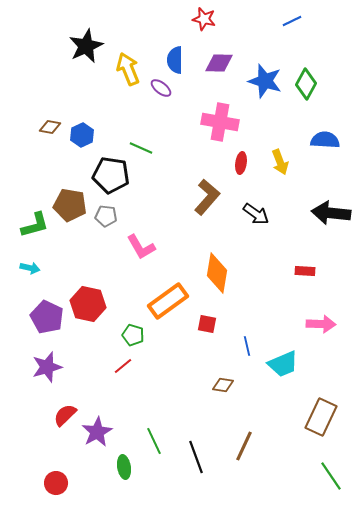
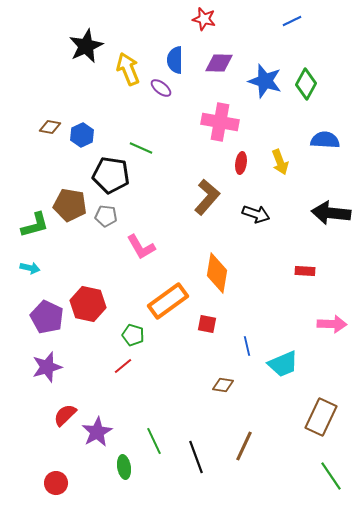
black arrow at (256, 214): rotated 16 degrees counterclockwise
pink arrow at (321, 324): moved 11 px right
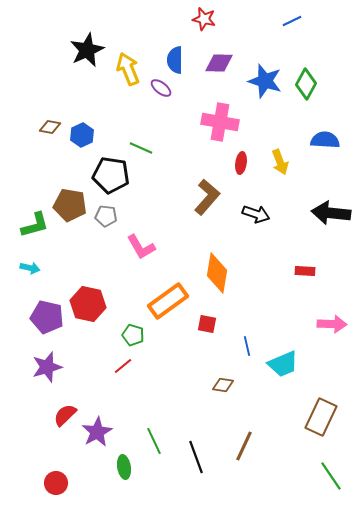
black star at (86, 46): moved 1 px right, 4 px down
purple pentagon at (47, 317): rotated 12 degrees counterclockwise
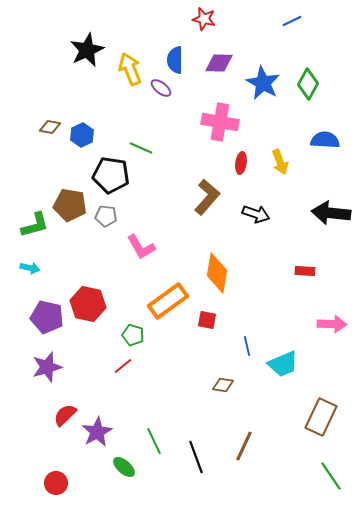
yellow arrow at (128, 69): moved 2 px right
blue star at (265, 81): moved 2 px left, 2 px down; rotated 12 degrees clockwise
green diamond at (306, 84): moved 2 px right
red square at (207, 324): moved 4 px up
green ellipse at (124, 467): rotated 40 degrees counterclockwise
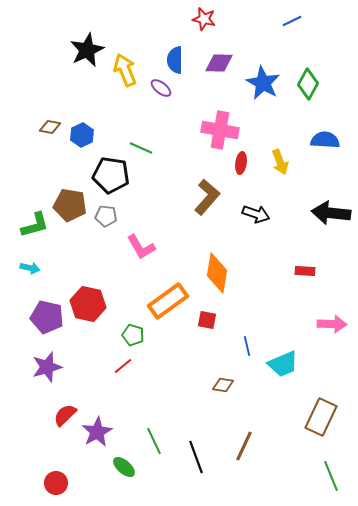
yellow arrow at (130, 69): moved 5 px left, 1 px down
pink cross at (220, 122): moved 8 px down
green line at (331, 476): rotated 12 degrees clockwise
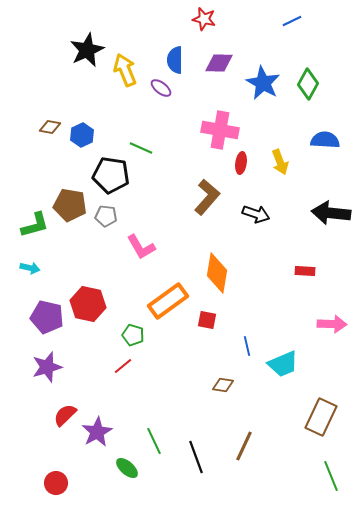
green ellipse at (124, 467): moved 3 px right, 1 px down
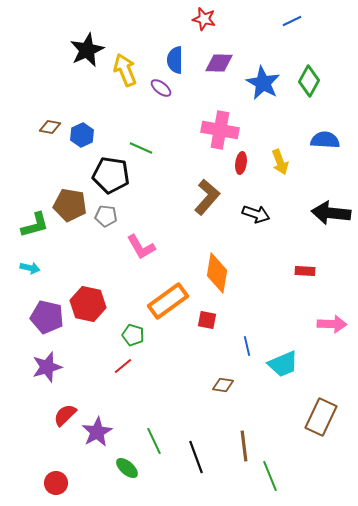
green diamond at (308, 84): moved 1 px right, 3 px up
brown line at (244, 446): rotated 32 degrees counterclockwise
green line at (331, 476): moved 61 px left
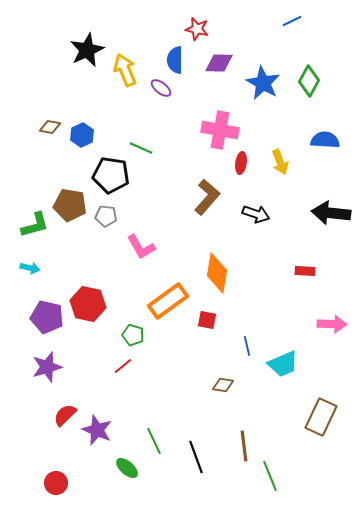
red star at (204, 19): moved 7 px left, 10 px down
purple star at (97, 432): moved 2 px up; rotated 20 degrees counterclockwise
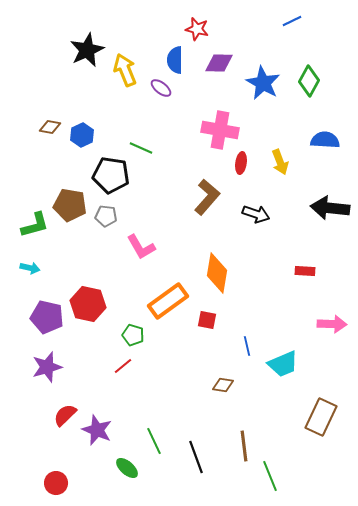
black arrow at (331, 213): moved 1 px left, 5 px up
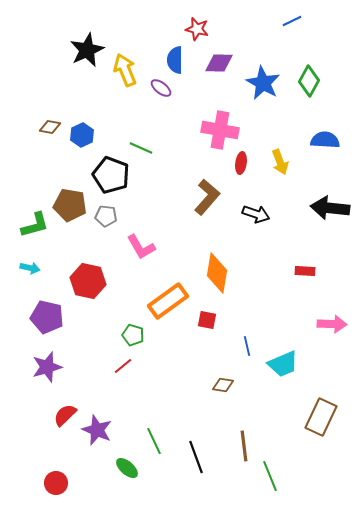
black pentagon at (111, 175): rotated 12 degrees clockwise
red hexagon at (88, 304): moved 23 px up
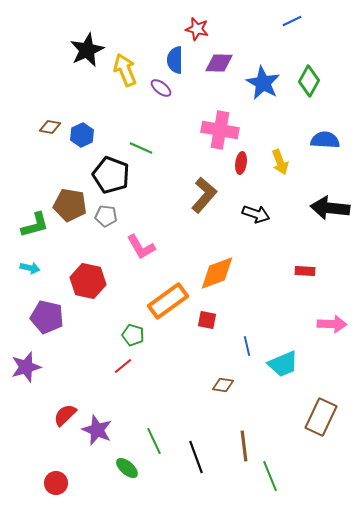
brown L-shape at (207, 197): moved 3 px left, 2 px up
orange diamond at (217, 273): rotated 60 degrees clockwise
purple star at (47, 367): moved 21 px left
